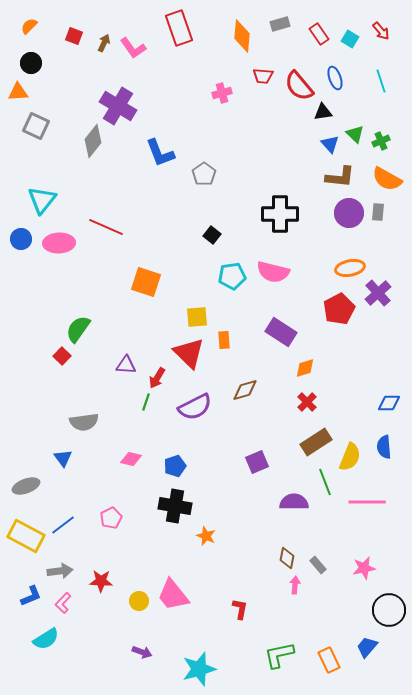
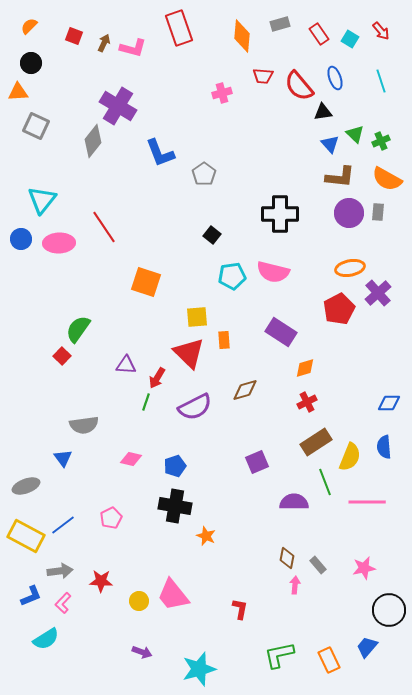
pink L-shape at (133, 48): rotated 40 degrees counterclockwise
red line at (106, 227): moved 2 px left; rotated 32 degrees clockwise
red cross at (307, 402): rotated 18 degrees clockwise
gray semicircle at (84, 422): moved 3 px down
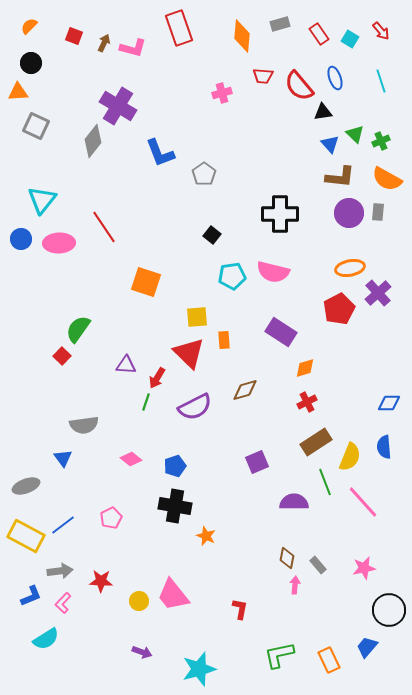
pink diamond at (131, 459): rotated 25 degrees clockwise
pink line at (367, 502): moved 4 px left; rotated 48 degrees clockwise
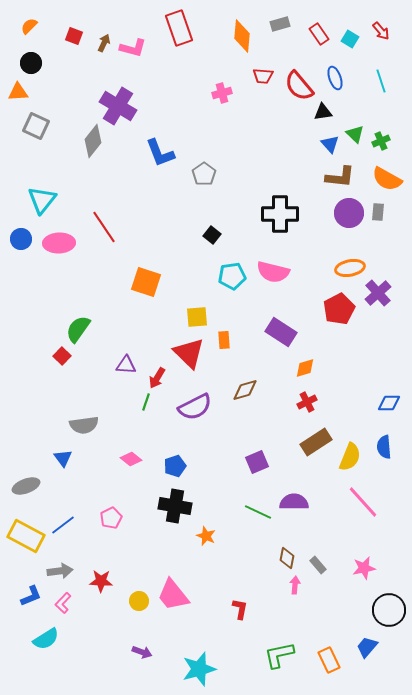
green line at (325, 482): moved 67 px left, 30 px down; rotated 44 degrees counterclockwise
